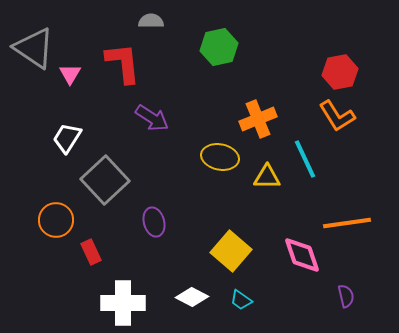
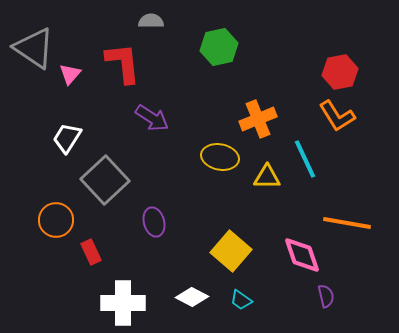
pink triangle: rotated 10 degrees clockwise
orange line: rotated 18 degrees clockwise
purple semicircle: moved 20 px left
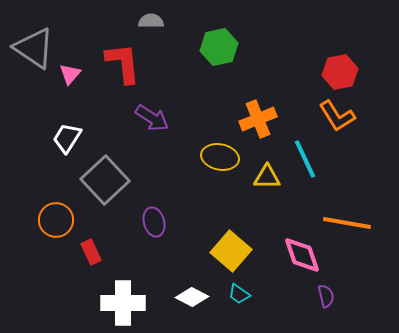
cyan trapezoid: moved 2 px left, 6 px up
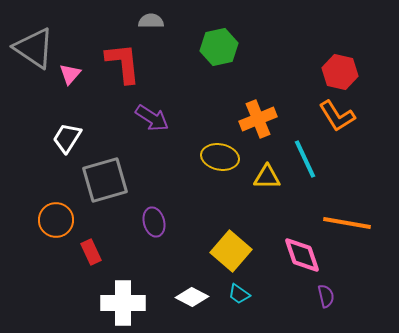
red hexagon: rotated 24 degrees clockwise
gray square: rotated 27 degrees clockwise
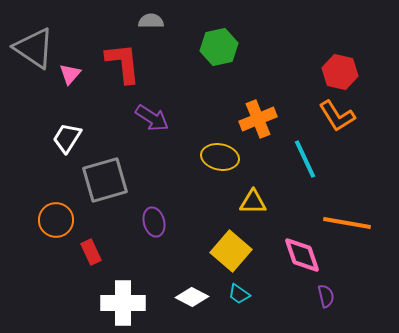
yellow triangle: moved 14 px left, 25 px down
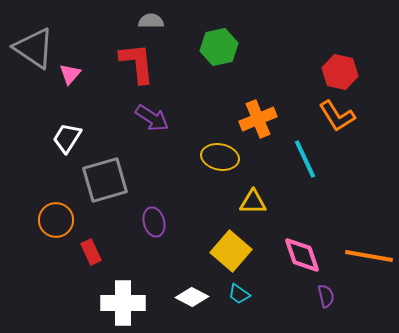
red L-shape: moved 14 px right
orange line: moved 22 px right, 33 px down
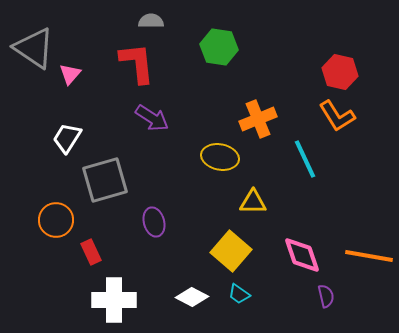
green hexagon: rotated 21 degrees clockwise
white cross: moved 9 px left, 3 px up
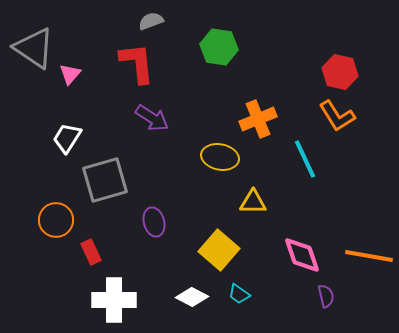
gray semicircle: rotated 20 degrees counterclockwise
yellow square: moved 12 px left, 1 px up
